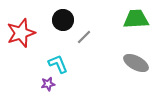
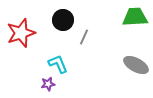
green trapezoid: moved 1 px left, 2 px up
gray line: rotated 21 degrees counterclockwise
gray ellipse: moved 2 px down
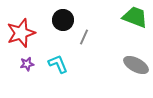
green trapezoid: rotated 24 degrees clockwise
purple star: moved 21 px left, 20 px up
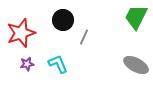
green trapezoid: moved 1 px right; rotated 84 degrees counterclockwise
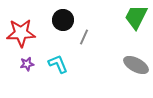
red star: rotated 16 degrees clockwise
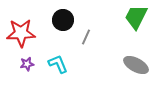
gray line: moved 2 px right
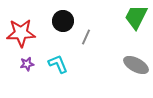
black circle: moved 1 px down
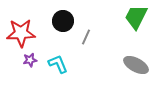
purple star: moved 3 px right, 4 px up
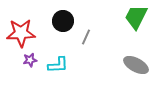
cyan L-shape: moved 1 px down; rotated 110 degrees clockwise
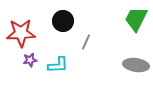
green trapezoid: moved 2 px down
gray line: moved 5 px down
gray ellipse: rotated 20 degrees counterclockwise
